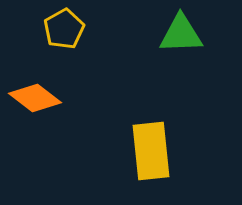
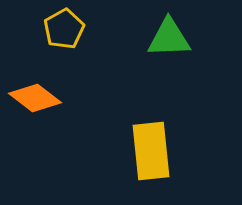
green triangle: moved 12 px left, 4 px down
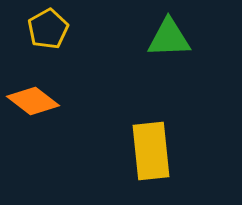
yellow pentagon: moved 16 px left
orange diamond: moved 2 px left, 3 px down
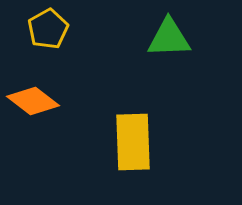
yellow rectangle: moved 18 px left, 9 px up; rotated 4 degrees clockwise
